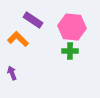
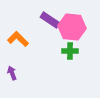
purple rectangle: moved 17 px right
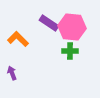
purple rectangle: moved 1 px left, 3 px down
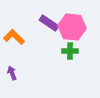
orange L-shape: moved 4 px left, 2 px up
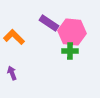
pink hexagon: moved 5 px down
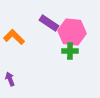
purple arrow: moved 2 px left, 6 px down
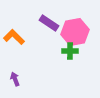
pink hexagon: moved 3 px right; rotated 16 degrees counterclockwise
purple arrow: moved 5 px right
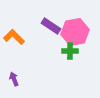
purple rectangle: moved 2 px right, 3 px down
purple arrow: moved 1 px left
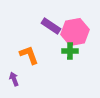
orange L-shape: moved 15 px right, 18 px down; rotated 25 degrees clockwise
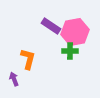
orange L-shape: moved 1 px left, 4 px down; rotated 35 degrees clockwise
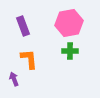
purple rectangle: moved 28 px left; rotated 36 degrees clockwise
pink hexagon: moved 6 px left, 9 px up
orange L-shape: moved 1 px right; rotated 20 degrees counterclockwise
